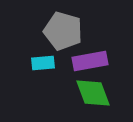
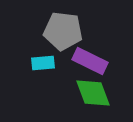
gray pentagon: rotated 9 degrees counterclockwise
purple rectangle: rotated 36 degrees clockwise
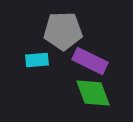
gray pentagon: rotated 9 degrees counterclockwise
cyan rectangle: moved 6 px left, 3 px up
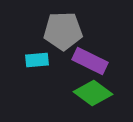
green diamond: rotated 33 degrees counterclockwise
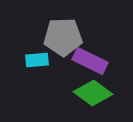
gray pentagon: moved 6 px down
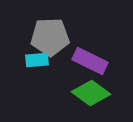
gray pentagon: moved 13 px left
green diamond: moved 2 px left
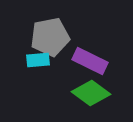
gray pentagon: rotated 9 degrees counterclockwise
cyan rectangle: moved 1 px right
